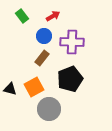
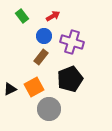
purple cross: rotated 15 degrees clockwise
brown rectangle: moved 1 px left, 1 px up
black triangle: rotated 40 degrees counterclockwise
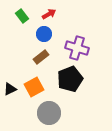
red arrow: moved 4 px left, 2 px up
blue circle: moved 2 px up
purple cross: moved 5 px right, 6 px down
brown rectangle: rotated 14 degrees clockwise
gray circle: moved 4 px down
